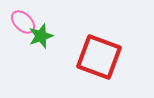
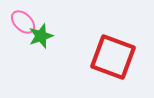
red square: moved 14 px right
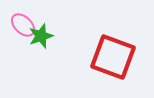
pink ellipse: moved 3 px down
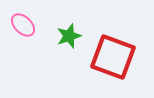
green star: moved 28 px right
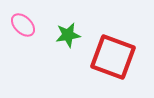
green star: moved 1 px left, 1 px up; rotated 10 degrees clockwise
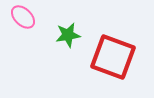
pink ellipse: moved 8 px up
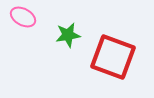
pink ellipse: rotated 15 degrees counterclockwise
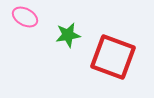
pink ellipse: moved 2 px right
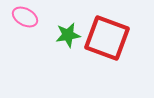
red square: moved 6 px left, 19 px up
